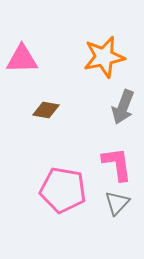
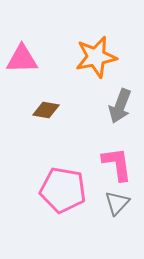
orange star: moved 8 px left
gray arrow: moved 3 px left, 1 px up
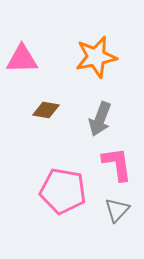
gray arrow: moved 20 px left, 13 px down
pink pentagon: moved 1 px down
gray triangle: moved 7 px down
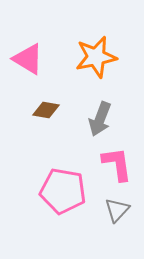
pink triangle: moved 6 px right; rotated 32 degrees clockwise
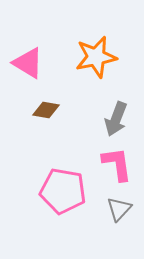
pink triangle: moved 4 px down
gray arrow: moved 16 px right
gray triangle: moved 2 px right, 1 px up
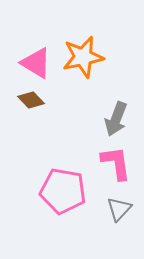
orange star: moved 13 px left
pink triangle: moved 8 px right
brown diamond: moved 15 px left, 10 px up; rotated 36 degrees clockwise
pink L-shape: moved 1 px left, 1 px up
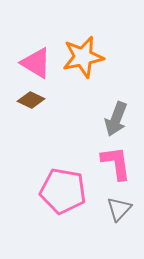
brown diamond: rotated 20 degrees counterclockwise
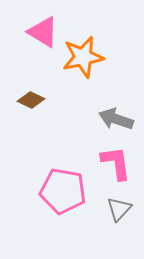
pink triangle: moved 7 px right, 31 px up
gray arrow: rotated 88 degrees clockwise
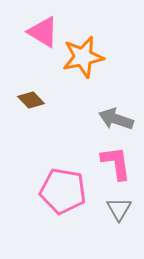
brown diamond: rotated 20 degrees clockwise
gray triangle: rotated 12 degrees counterclockwise
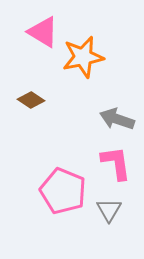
brown diamond: rotated 12 degrees counterclockwise
gray arrow: moved 1 px right
pink pentagon: rotated 12 degrees clockwise
gray triangle: moved 10 px left, 1 px down
